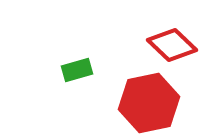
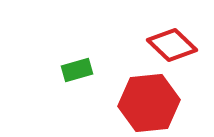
red hexagon: rotated 6 degrees clockwise
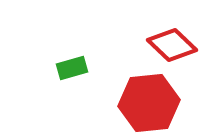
green rectangle: moved 5 px left, 2 px up
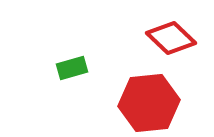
red diamond: moved 1 px left, 7 px up
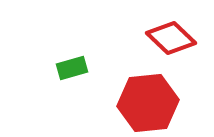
red hexagon: moved 1 px left
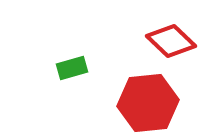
red diamond: moved 3 px down
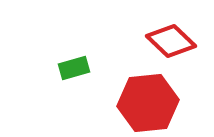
green rectangle: moved 2 px right
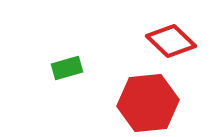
green rectangle: moved 7 px left
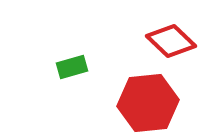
green rectangle: moved 5 px right, 1 px up
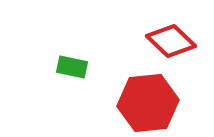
green rectangle: rotated 28 degrees clockwise
